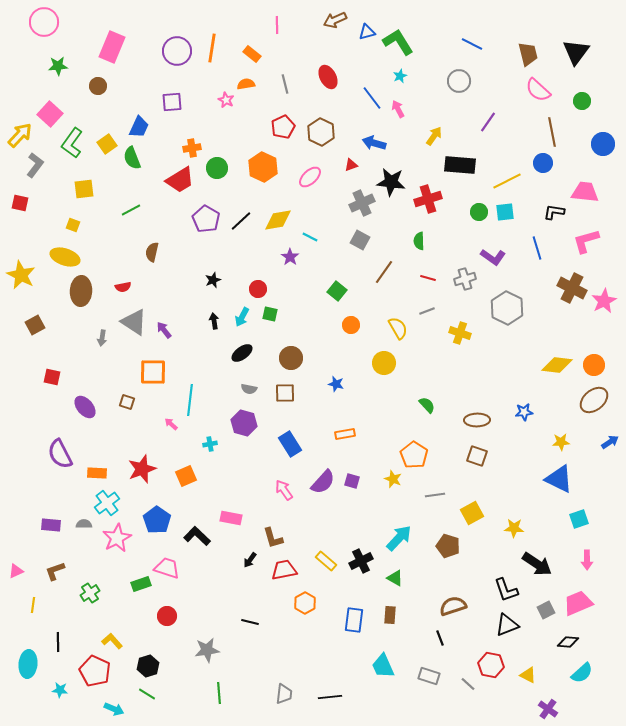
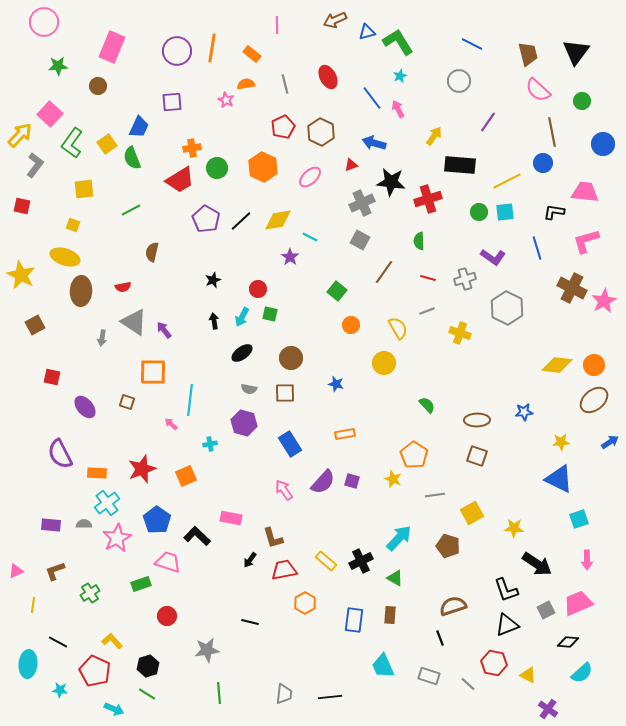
red square at (20, 203): moved 2 px right, 3 px down
pink trapezoid at (167, 568): moved 1 px right, 6 px up
black line at (58, 642): rotated 60 degrees counterclockwise
red hexagon at (491, 665): moved 3 px right, 2 px up
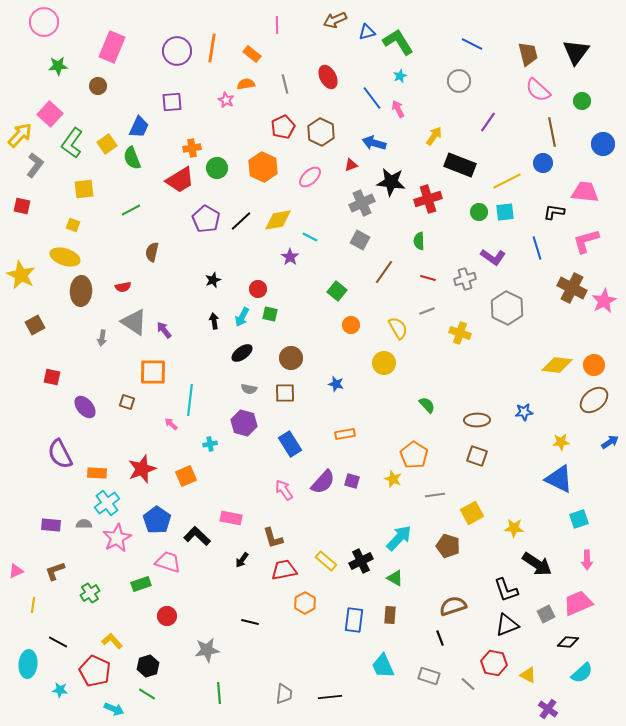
black rectangle at (460, 165): rotated 16 degrees clockwise
black arrow at (250, 560): moved 8 px left
gray square at (546, 610): moved 4 px down
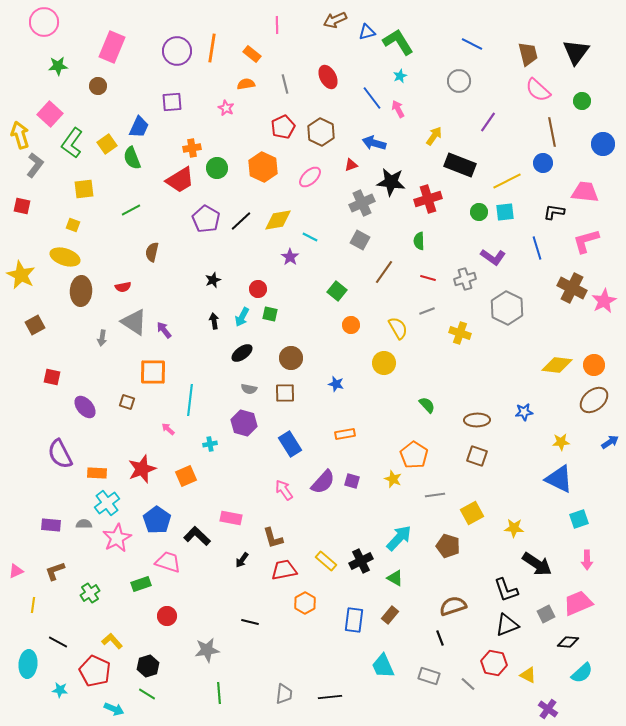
pink star at (226, 100): moved 8 px down
yellow arrow at (20, 135): rotated 60 degrees counterclockwise
pink arrow at (171, 424): moved 3 px left, 5 px down
brown rectangle at (390, 615): rotated 36 degrees clockwise
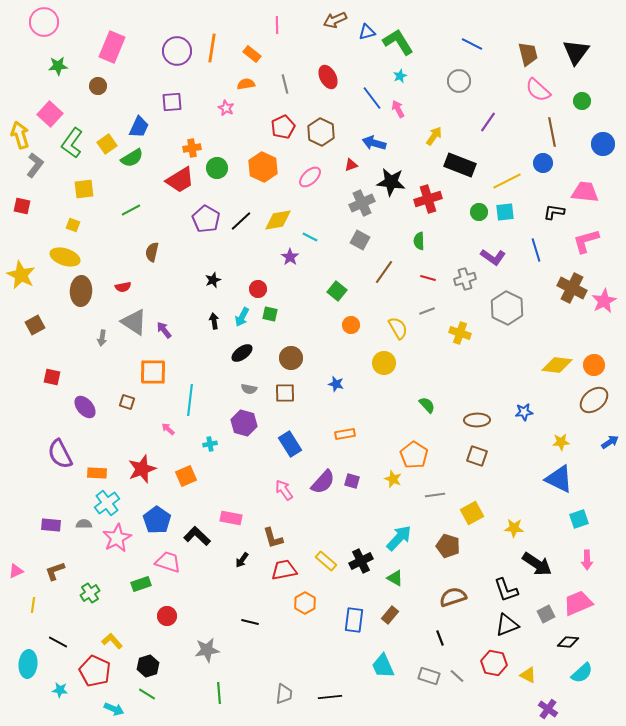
green semicircle at (132, 158): rotated 100 degrees counterclockwise
blue line at (537, 248): moved 1 px left, 2 px down
brown semicircle at (453, 606): moved 9 px up
gray line at (468, 684): moved 11 px left, 8 px up
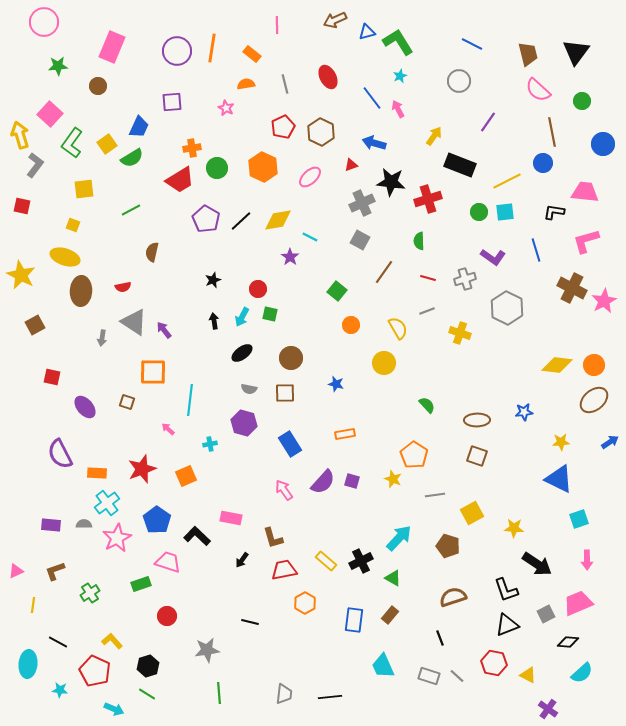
green triangle at (395, 578): moved 2 px left
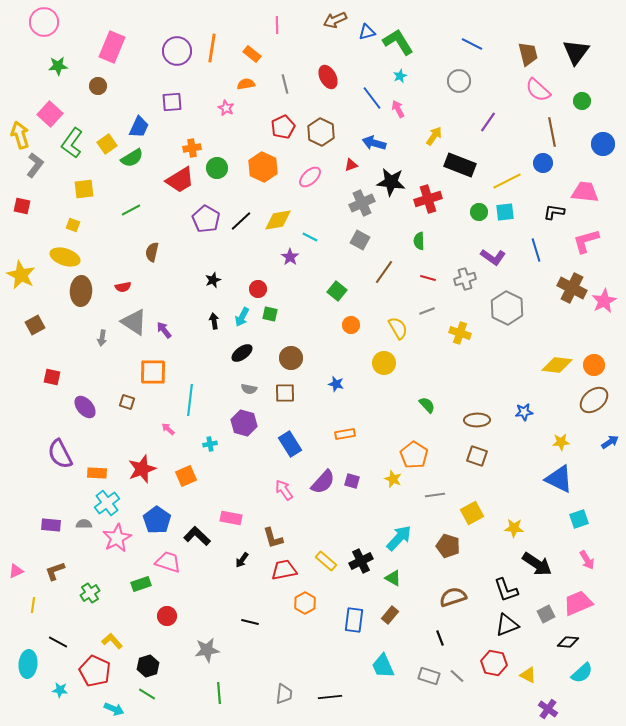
pink arrow at (587, 560): rotated 30 degrees counterclockwise
